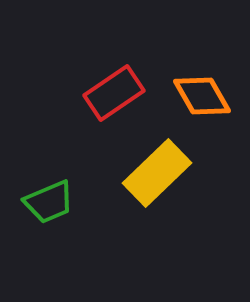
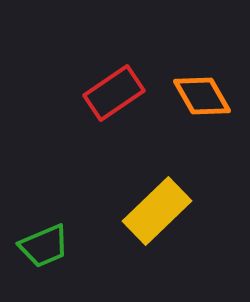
yellow rectangle: moved 38 px down
green trapezoid: moved 5 px left, 44 px down
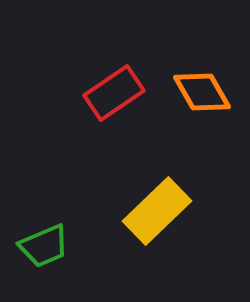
orange diamond: moved 4 px up
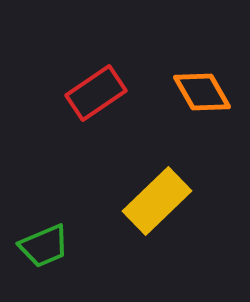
red rectangle: moved 18 px left
yellow rectangle: moved 10 px up
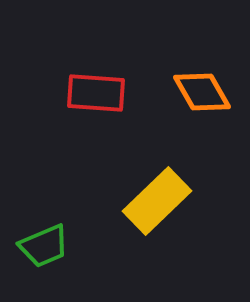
red rectangle: rotated 38 degrees clockwise
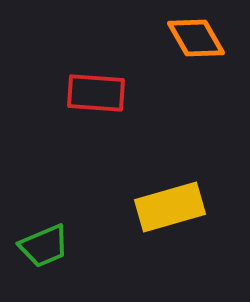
orange diamond: moved 6 px left, 54 px up
yellow rectangle: moved 13 px right, 6 px down; rotated 28 degrees clockwise
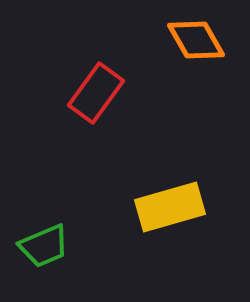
orange diamond: moved 2 px down
red rectangle: rotated 58 degrees counterclockwise
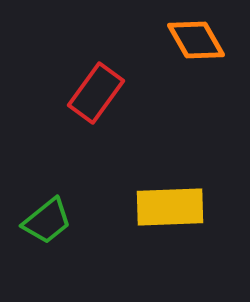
yellow rectangle: rotated 14 degrees clockwise
green trapezoid: moved 3 px right, 25 px up; rotated 16 degrees counterclockwise
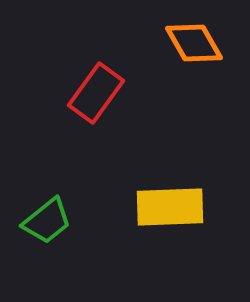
orange diamond: moved 2 px left, 3 px down
